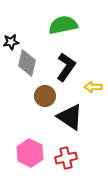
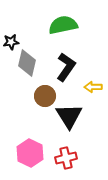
black triangle: moved 1 px left, 1 px up; rotated 24 degrees clockwise
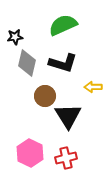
green semicircle: rotated 12 degrees counterclockwise
black star: moved 4 px right, 5 px up
black L-shape: moved 3 px left, 4 px up; rotated 72 degrees clockwise
black triangle: moved 1 px left
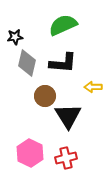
black L-shape: rotated 12 degrees counterclockwise
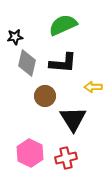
black triangle: moved 5 px right, 3 px down
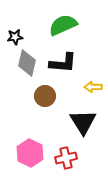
black triangle: moved 10 px right, 3 px down
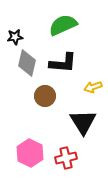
yellow arrow: rotated 18 degrees counterclockwise
